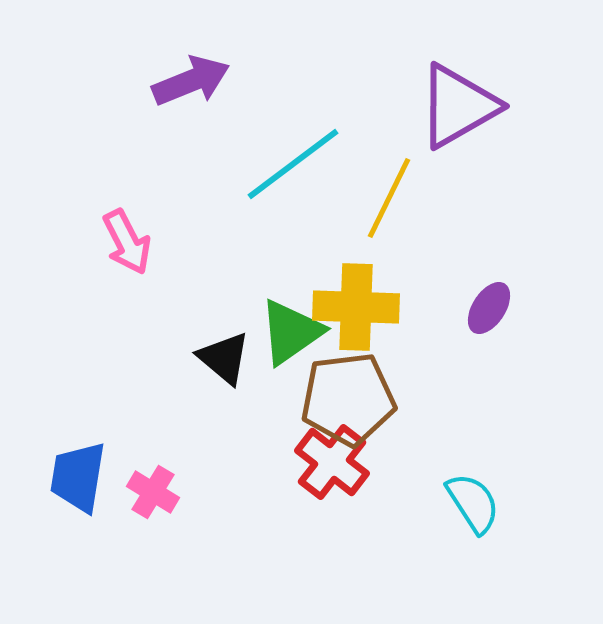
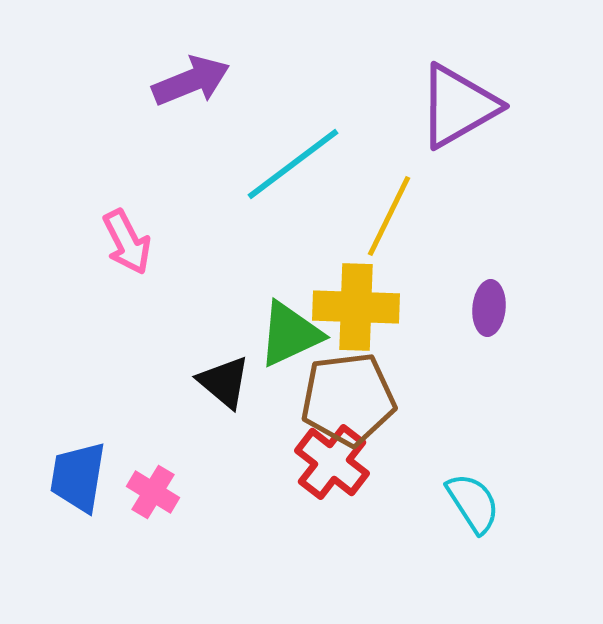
yellow line: moved 18 px down
purple ellipse: rotated 28 degrees counterclockwise
green triangle: moved 1 px left, 2 px down; rotated 10 degrees clockwise
black triangle: moved 24 px down
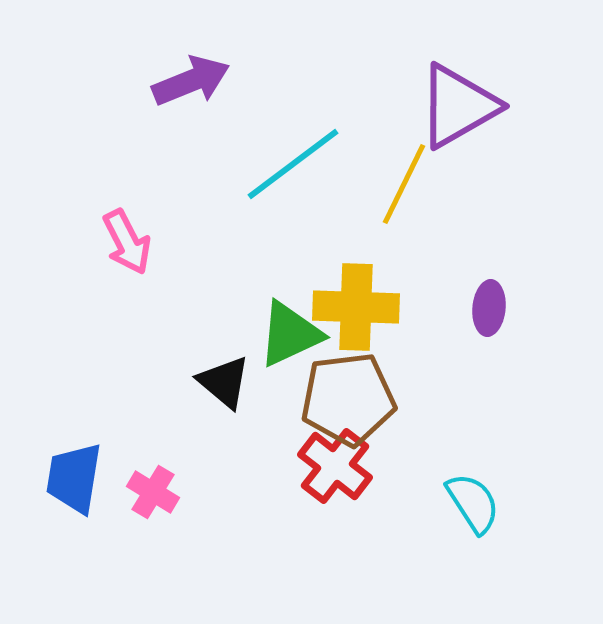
yellow line: moved 15 px right, 32 px up
red cross: moved 3 px right, 4 px down
blue trapezoid: moved 4 px left, 1 px down
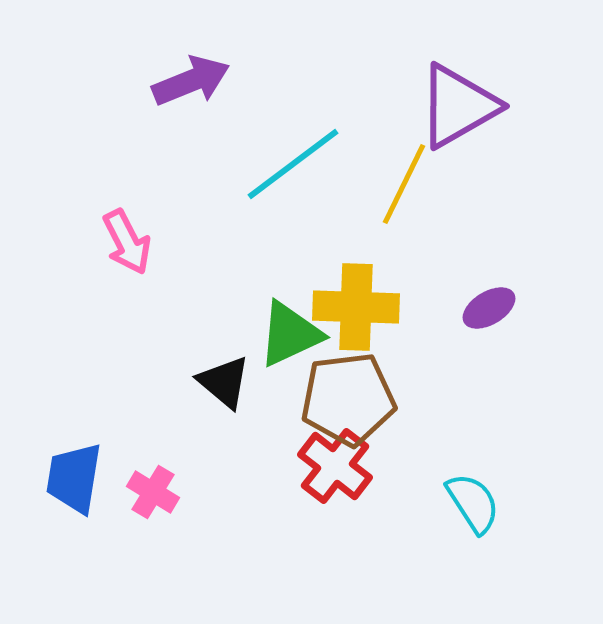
purple ellipse: rotated 54 degrees clockwise
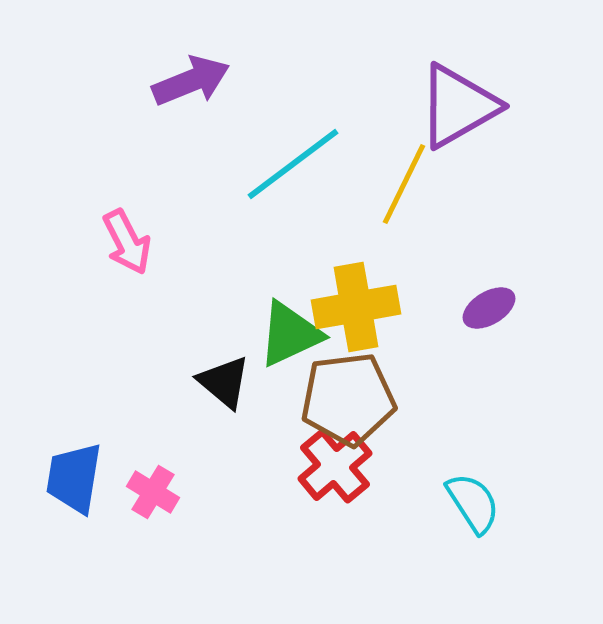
yellow cross: rotated 12 degrees counterclockwise
red cross: rotated 12 degrees clockwise
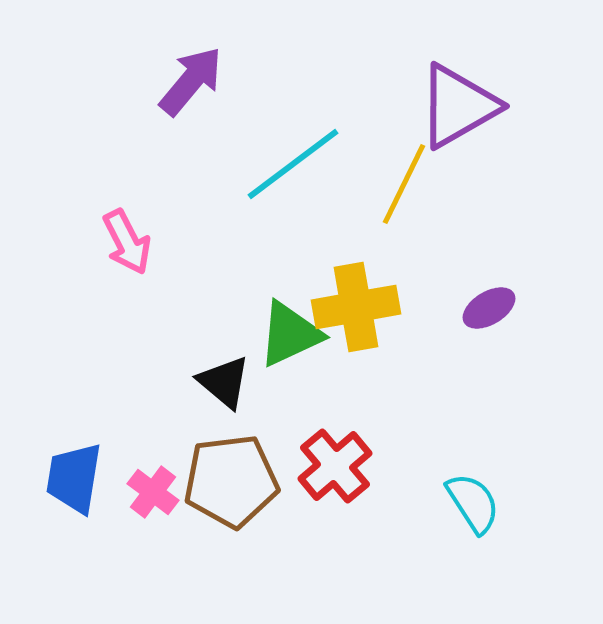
purple arrow: rotated 28 degrees counterclockwise
brown pentagon: moved 117 px left, 82 px down
pink cross: rotated 6 degrees clockwise
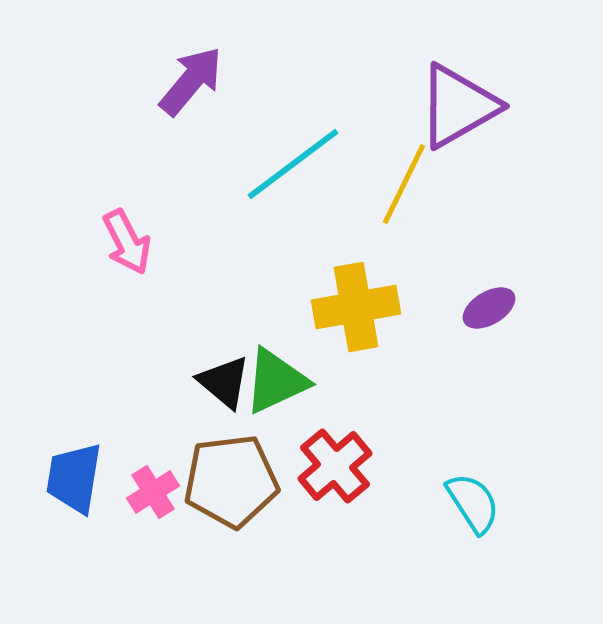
green triangle: moved 14 px left, 47 px down
pink cross: rotated 21 degrees clockwise
